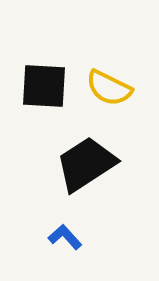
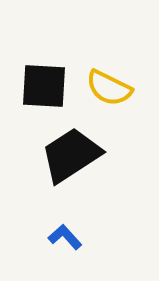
black trapezoid: moved 15 px left, 9 px up
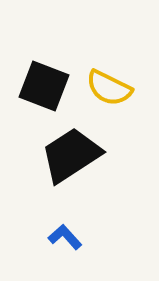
black square: rotated 18 degrees clockwise
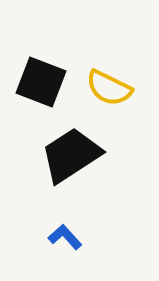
black square: moved 3 px left, 4 px up
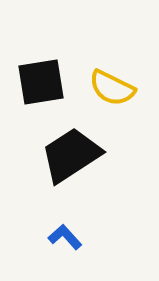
black square: rotated 30 degrees counterclockwise
yellow semicircle: moved 3 px right
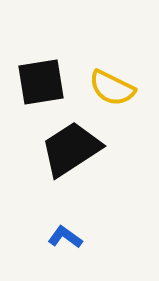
black trapezoid: moved 6 px up
blue L-shape: rotated 12 degrees counterclockwise
